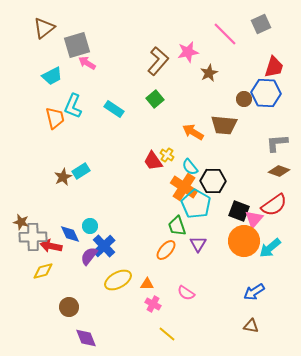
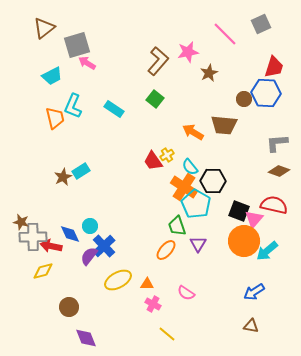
green square at (155, 99): rotated 12 degrees counterclockwise
yellow cross at (167, 155): rotated 24 degrees clockwise
red semicircle at (274, 205): rotated 132 degrees counterclockwise
cyan arrow at (270, 248): moved 3 px left, 3 px down
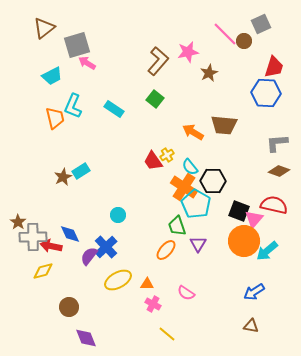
brown circle at (244, 99): moved 58 px up
brown star at (21, 222): moved 3 px left; rotated 21 degrees clockwise
cyan circle at (90, 226): moved 28 px right, 11 px up
blue cross at (104, 246): moved 2 px right, 1 px down
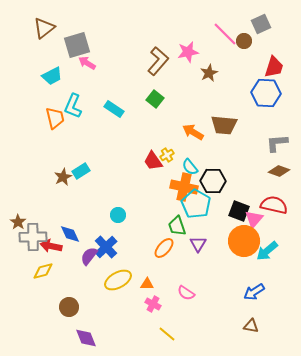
orange cross at (184, 187): rotated 20 degrees counterclockwise
orange ellipse at (166, 250): moved 2 px left, 2 px up
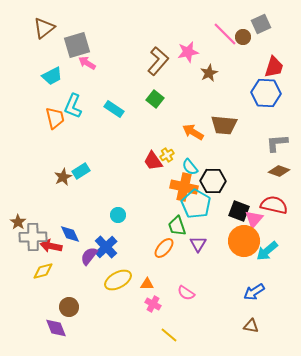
brown circle at (244, 41): moved 1 px left, 4 px up
yellow line at (167, 334): moved 2 px right, 1 px down
purple diamond at (86, 338): moved 30 px left, 10 px up
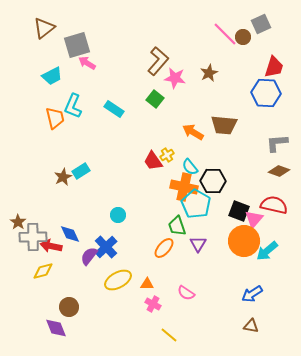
pink star at (188, 52): moved 13 px left, 26 px down; rotated 20 degrees clockwise
blue arrow at (254, 292): moved 2 px left, 2 px down
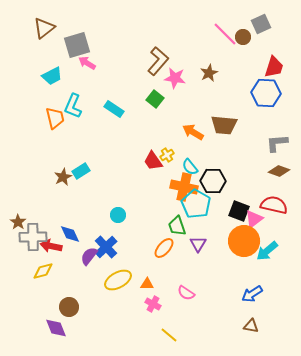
pink triangle at (254, 219): rotated 12 degrees clockwise
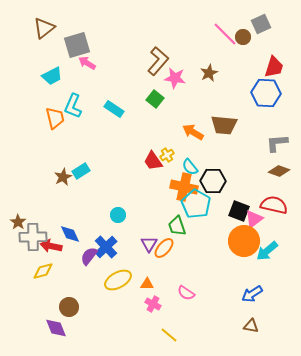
purple triangle at (198, 244): moved 49 px left
